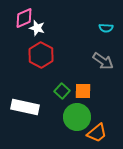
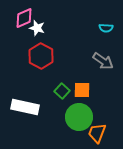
red hexagon: moved 1 px down
orange square: moved 1 px left, 1 px up
green circle: moved 2 px right
orange trapezoid: rotated 150 degrees clockwise
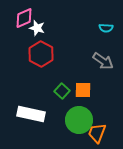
red hexagon: moved 2 px up
orange square: moved 1 px right
white rectangle: moved 6 px right, 7 px down
green circle: moved 3 px down
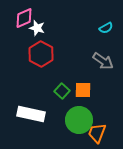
cyan semicircle: rotated 32 degrees counterclockwise
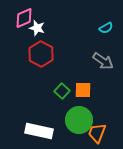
white rectangle: moved 8 px right, 17 px down
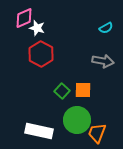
gray arrow: rotated 25 degrees counterclockwise
green circle: moved 2 px left
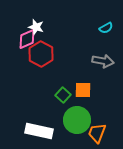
pink diamond: moved 3 px right, 21 px down
white star: moved 1 px left, 1 px up
green square: moved 1 px right, 4 px down
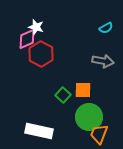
green circle: moved 12 px right, 3 px up
orange trapezoid: moved 2 px right, 1 px down
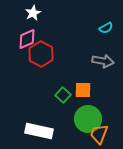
white star: moved 3 px left, 14 px up; rotated 28 degrees clockwise
green circle: moved 1 px left, 2 px down
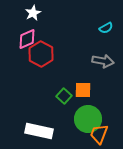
green square: moved 1 px right, 1 px down
